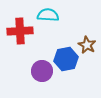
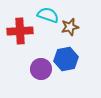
cyan semicircle: rotated 15 degrees clockwise
brown star: moved 17 px left, 18 px up; rotated 30 degrees clockwise
purple circle: moved 1 px left, 2 px up
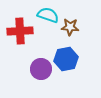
brown star: rotated 18 degrees clockwise
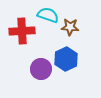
red cross: moved 2 px right
blue hexagon: rotated 15 degrees counterclockwise
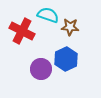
red cross: rotated 30 degrees clockwise
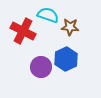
red cross: moved 1 px right
purple circle: moved 2 px up
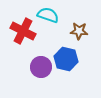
brown star: moved 9 px right, 4 px down
blue hexagon: rotated 20 degrees counterclockwise
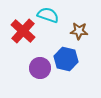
red cross: rotated 15 degrees clockwise
purple circle: moved 1 px left, 1 px down
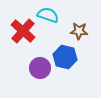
blue hexagon: moved 1 px left, 2 px up
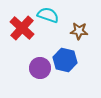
red cross: moved 1 px left, 3 px up
blue hexagon: moved 3 px down
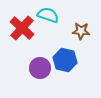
brown star: moved 2 px right
